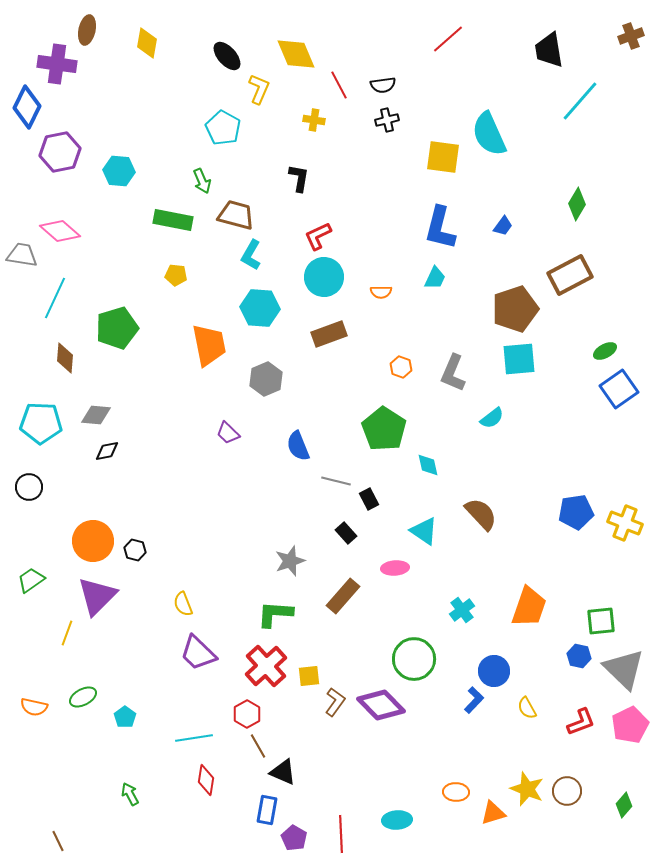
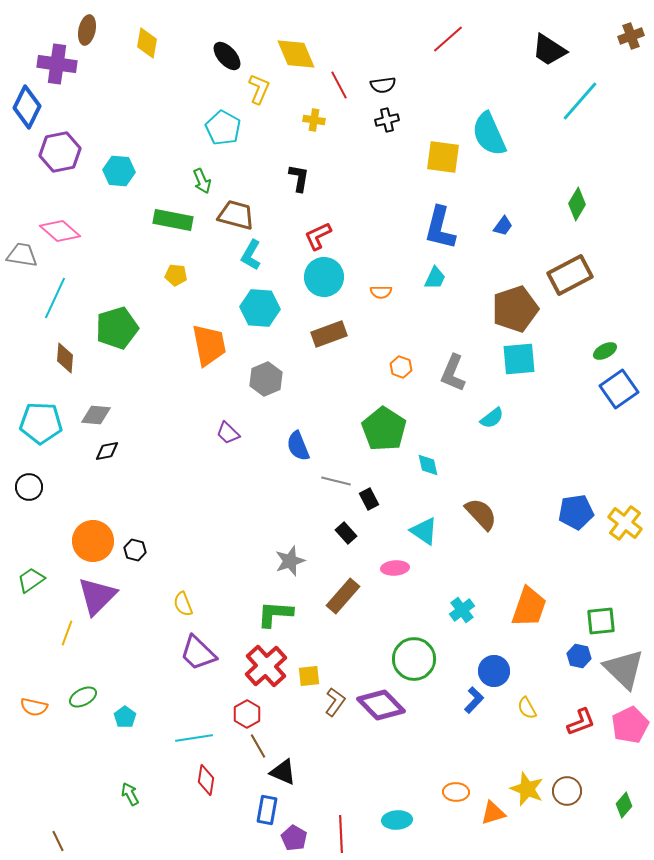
black trapezoid at (549, 50): rotated 48 degrees counterclockwise
yellow cross at (625, 523): rotated 16 degrees clockwise
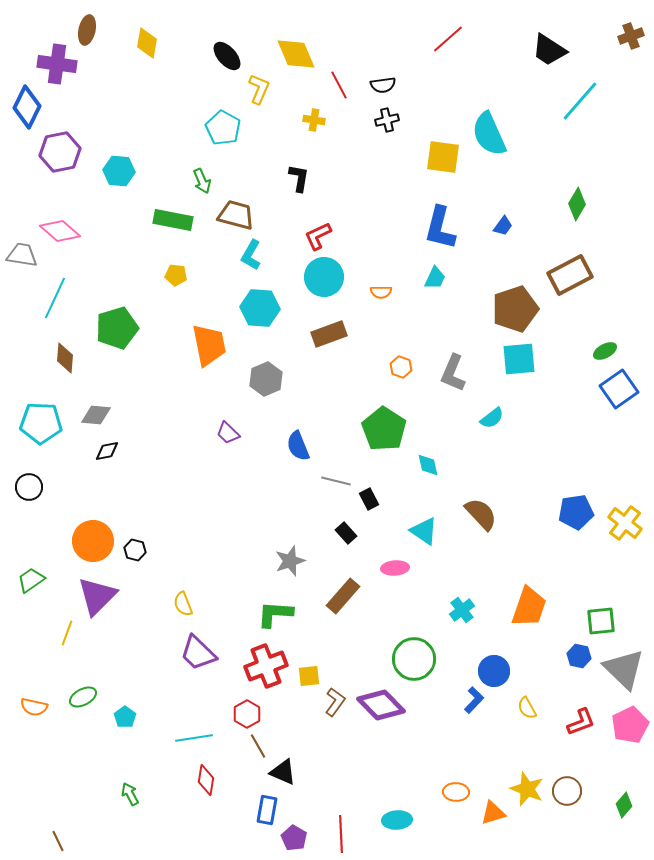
red cross at (266, 666): rotated 21 degrees clockwise
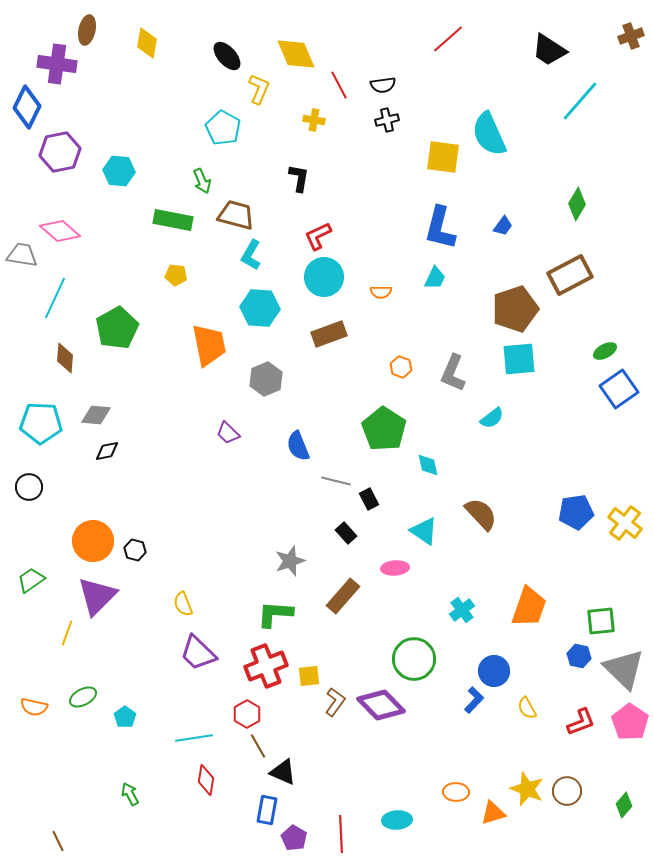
green pentagon at (117, 328): rotated 12 degrees counterclockwise
pink pentagon at (630, 725): moved 3 px up; rotated 12 degrees counterclockwise
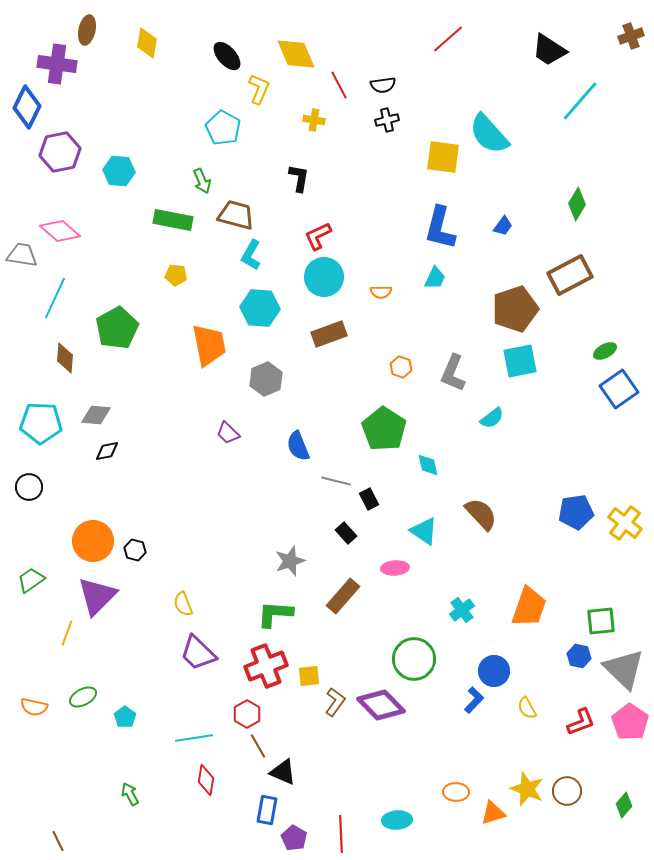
cyan semicircle at (489, 134): rotated 18 degrees counterclockwise
cyan square at (519, 359): moved 1 px right, 2 px down; rotated 6 degrees counterclockwise
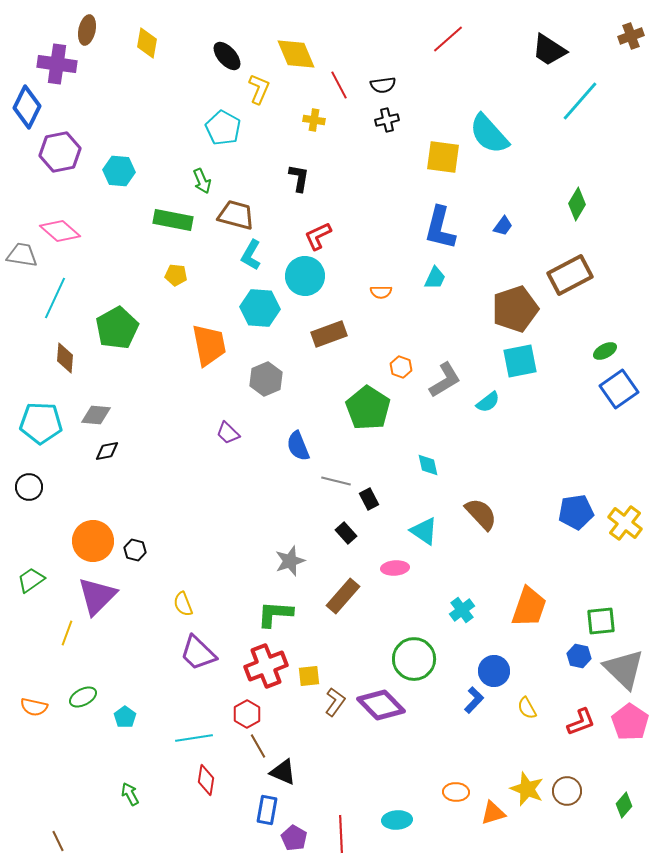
cyan circle at (324, 277): moved 19 px left, 1 px up
gray L-shape at (453, 373): moved 8 px left, 7 px down; rotated 144 degrees counterclockwise
cyan semicircle at (492, 418): moved 4 px left, 16 px up
green pentagon at (384, 429): moved 16 px left, 21 px up
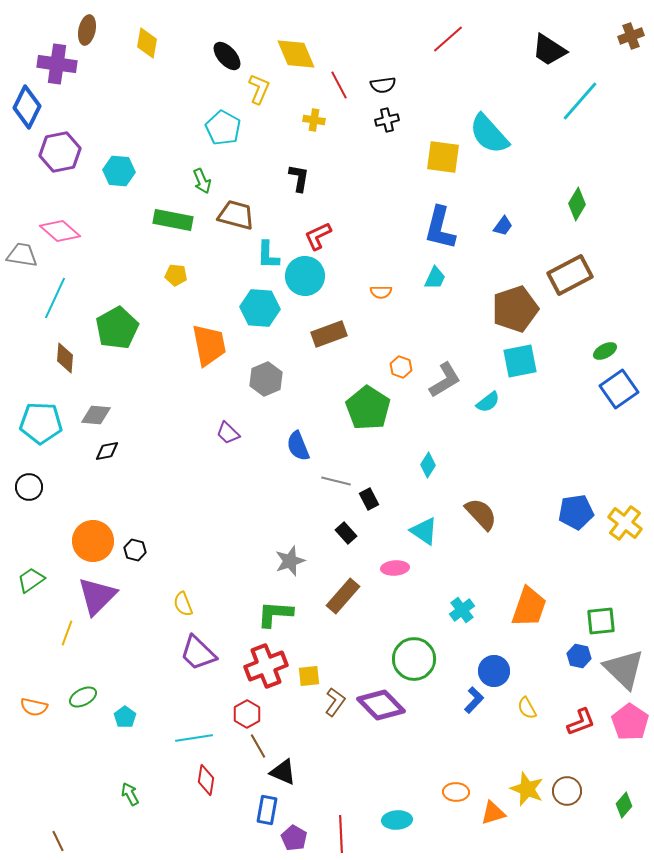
cyan L-shape at (251, 255): moved 17 px right; rotated 28 degrees counterclockwise
cyan diamond at (428, 465): rotated 45 degrees clockwise
